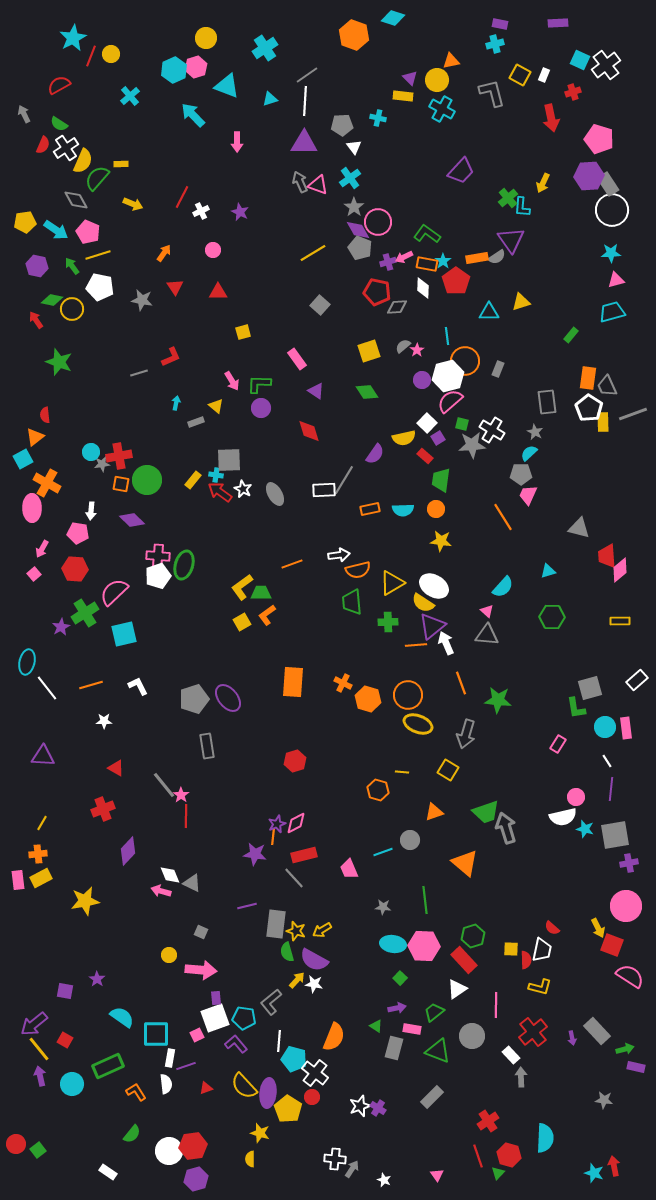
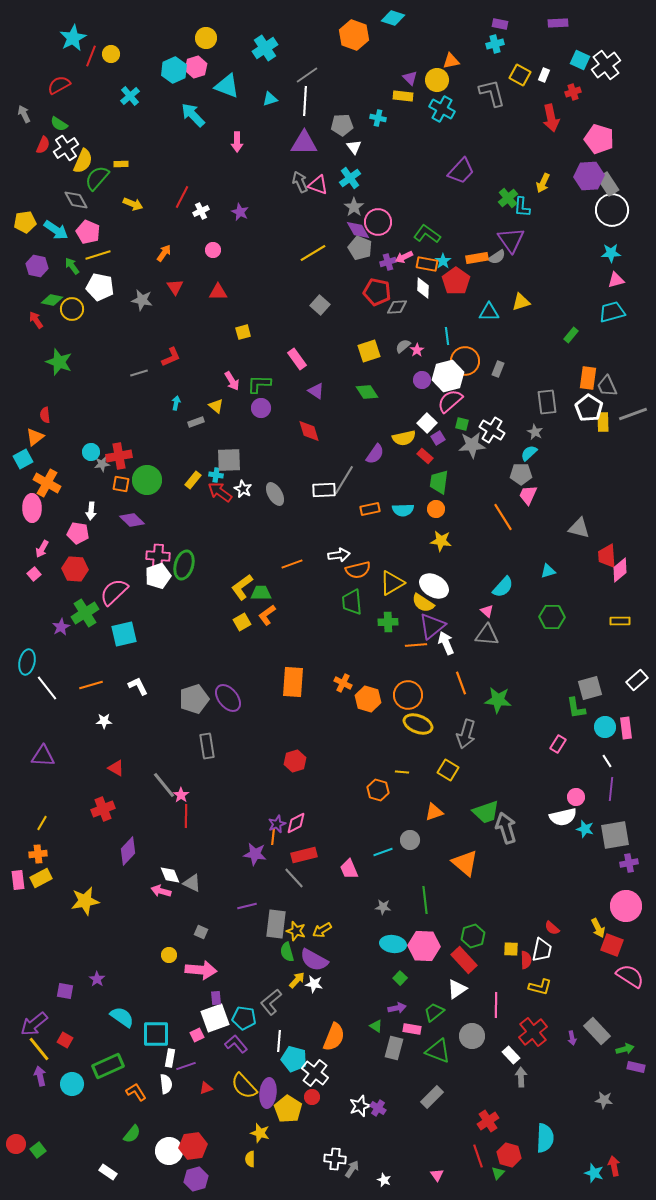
green trapezoid at (441, 480): moved 2 px left, 2 px down
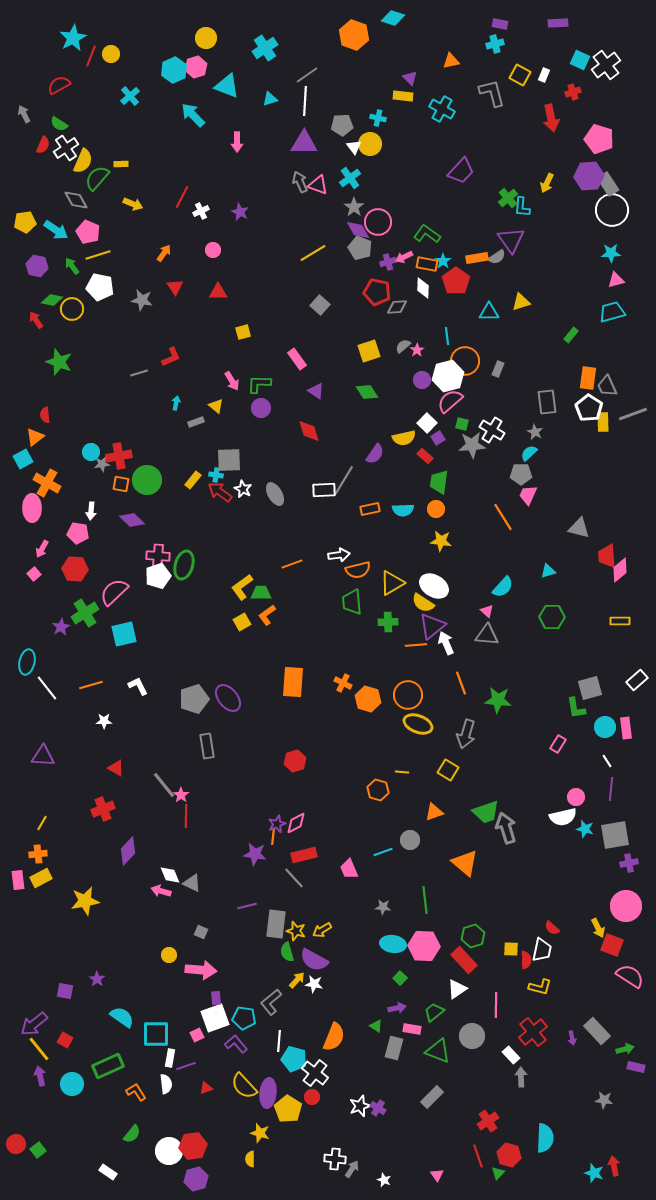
yellow circle at (437, 80): moved 67 px left, 64 px down
yellow arrow at (543, 183): moved 4 px right
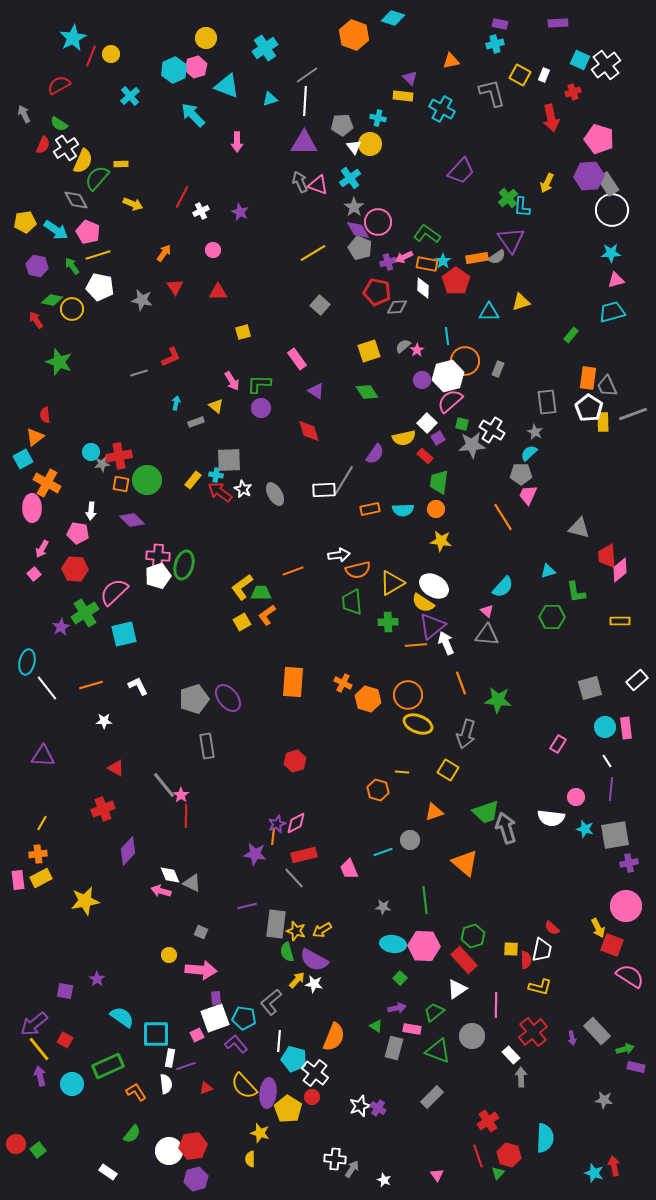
orange line at (292, 564): moved 1 px right, 7 px down
green L-shape at (576, 708): moved 116 px up
white semicircle at (563, 817): moved 12 px left, 1 px down; rotated 20 degrees clockwise
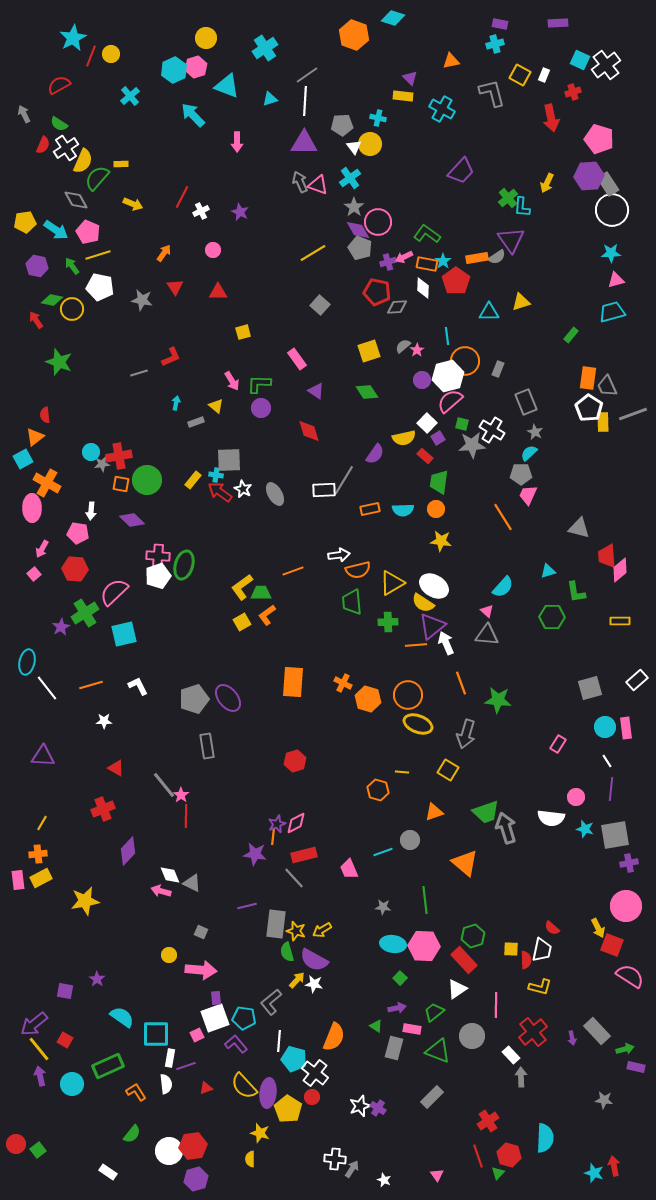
gray rectangle at (547, 402): moved 21 px left; rotated 15 degrees counterclockwise
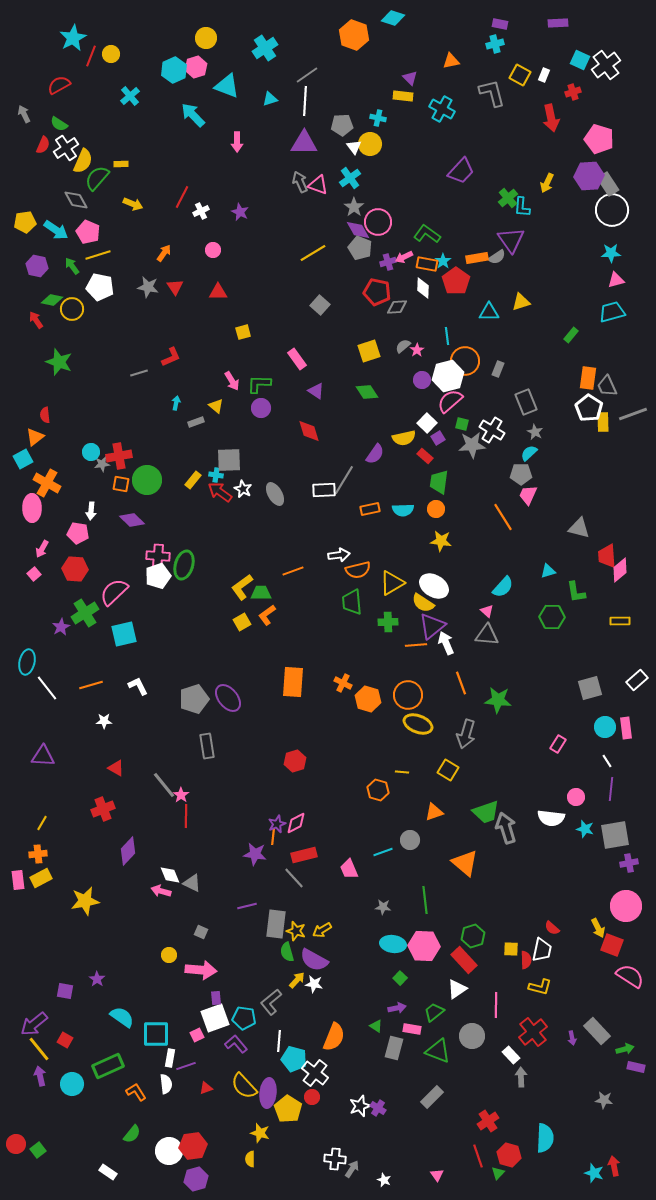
gray star at (142, 300): moved 6 px right, 13 px up
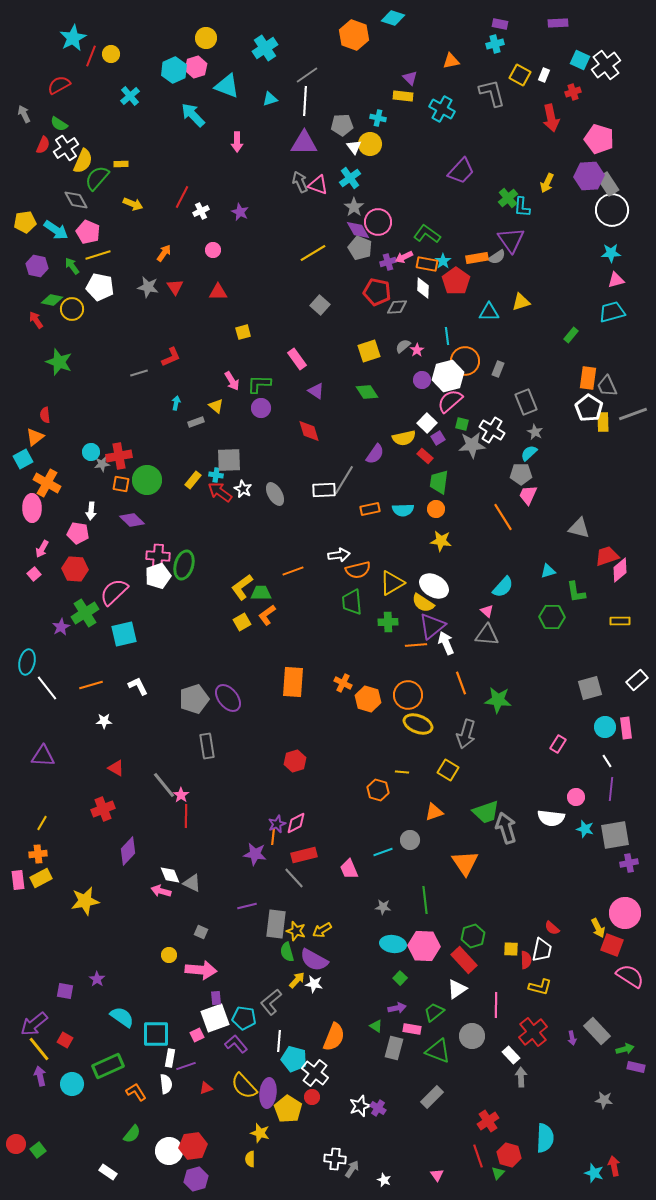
red trapezoid at (607, 556): rotated 75 degrees clockwise
orange triangle at (465, 863): rotated 16 degrees clockwise
pink circle at (626, 906): moved 1 px left, 7 px down
